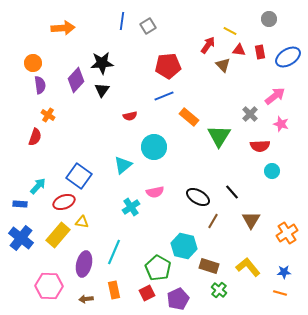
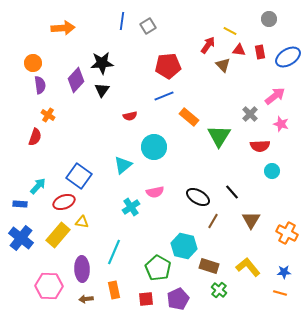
orange cross at (287, 233): rotated 30 degrees counterclockwise
purple ellipse at (84, 264): moved 2 px left, 5 px down; rotated 15 degrees counterclockwise
red square at (147, 293): moved 1 px left, 6 px down; rotated 21 degrees clockwise
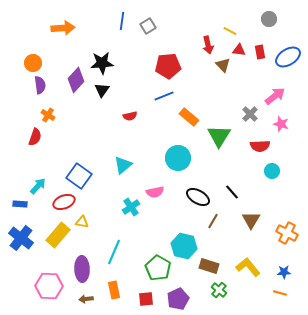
red arrow at (208, 45): rotated 132 degrees clockwise
cyan circle at (154, 147): moved 24 px right, 11 px down
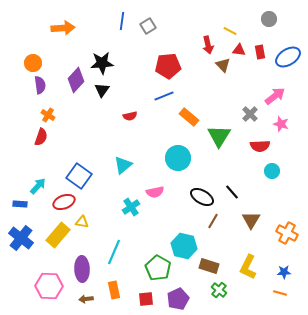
red semicircle at (35, 137): moved 6 px right
black ellipse at (198, 197): moved 4 px right
yellow L-shape at (248, 267): rotated 115 degrees counterclockwise
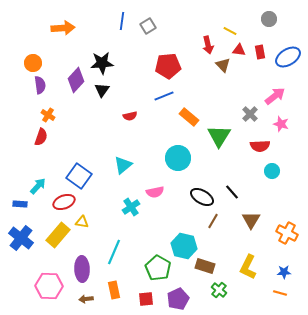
brown rectangle at (209, 266): moved 4 px left
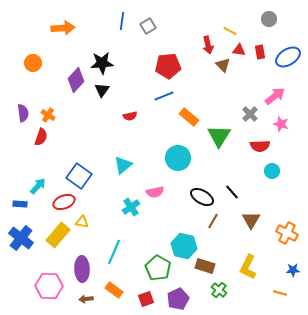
purple semicircle at (40, 85): moved 17 px left, 28 px down
blue star at (284, 272): moved 9 px right, 2 px up
orange rectangle at (114, 290): rotated 42 degrees counterclockwise
red square at (146, 299): rotated 14 degrees counterclockwise
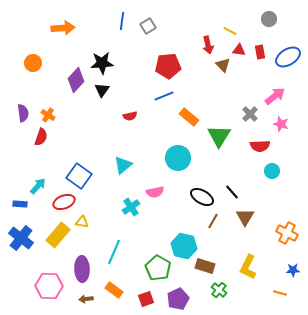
brown triangle at (251, 220): moved 6 px left, 3 px up
